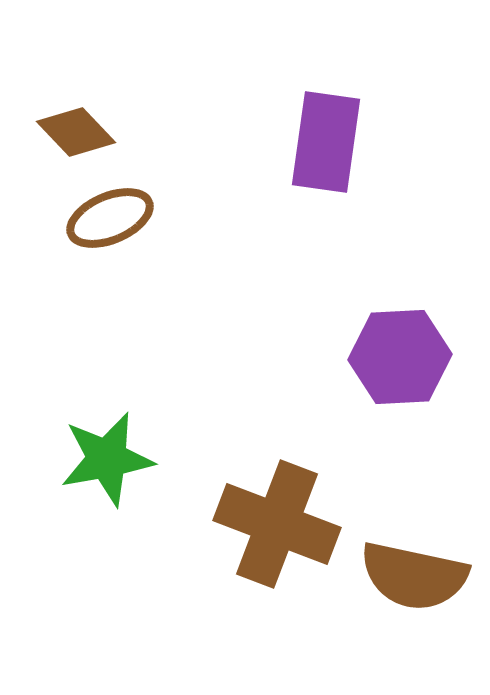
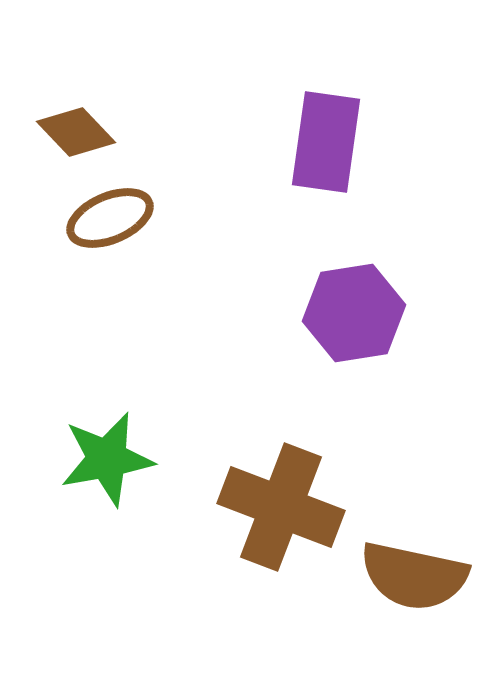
purple hexagon: moved 46 px left, 44 px up; rotated 6 degrees counterclockwise
brown cross: moved 4 px right, 17 px up
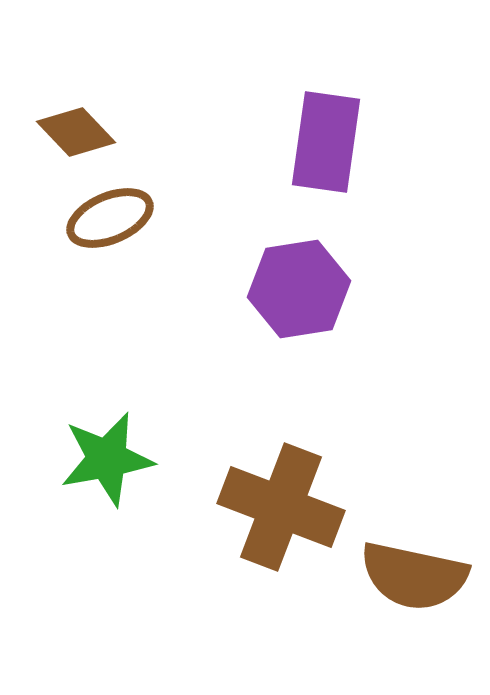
purple hexagon: moved 55 px left, 24 px up
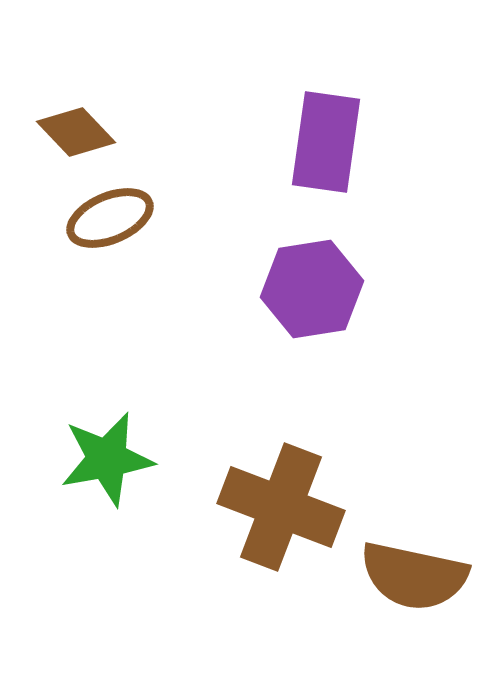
purple hexagon: moved 13 px right
